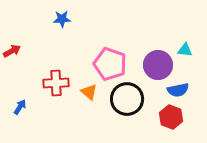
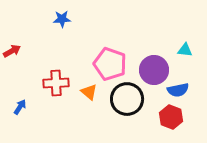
purple circle: moved 4 px left, 5 px down
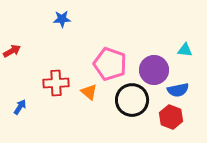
black circle: moved 5 px right, 1 px down
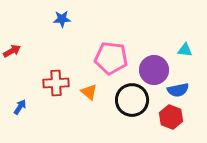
pink pentagon: moved 1 px right, 6 px up; rotated 12 degrees counterclockwise
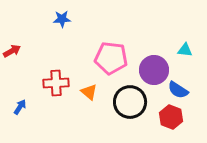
blue semicircle: rotated 45 degrees clockwise
black circle: moved 2 px left, 2 px down
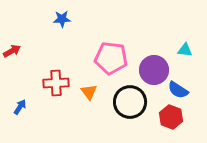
orange triangle: rotated 12 degrees clockwise
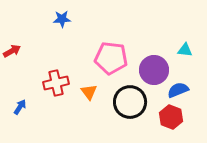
red cross: rotated 10 degrees counterclockwise
blue semicircle: rotated 125 degrees clockwise
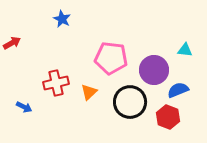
blue star: rotated 30 degrees clockwise
red arrow: moved 8 px up
orange triangle: rotated 24 degrees clockwise
blue arrow: moved 4 px right; rotated 84 degrees clockwise
red hexagon: moved 3 px left
